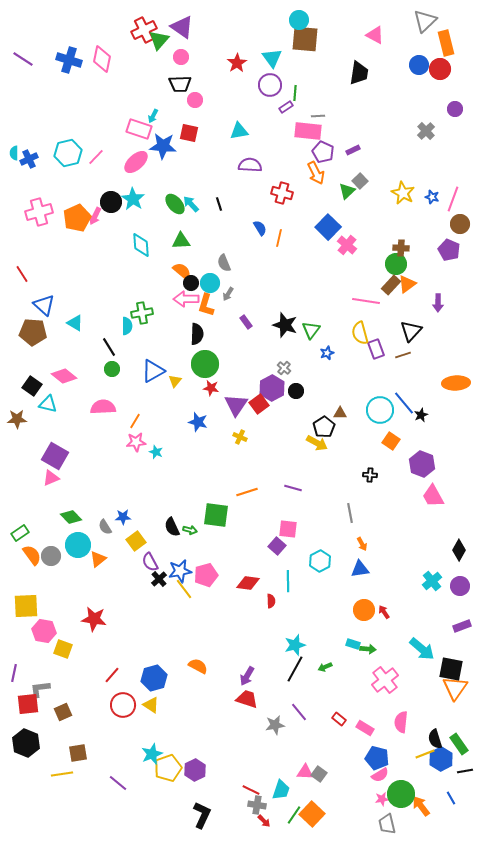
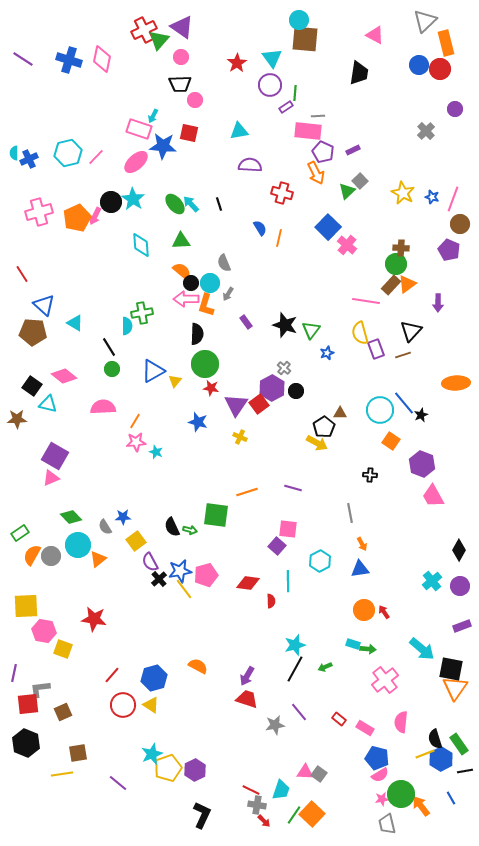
orange semicircle at (32, 555): rotated 115 degrees counterclockwise
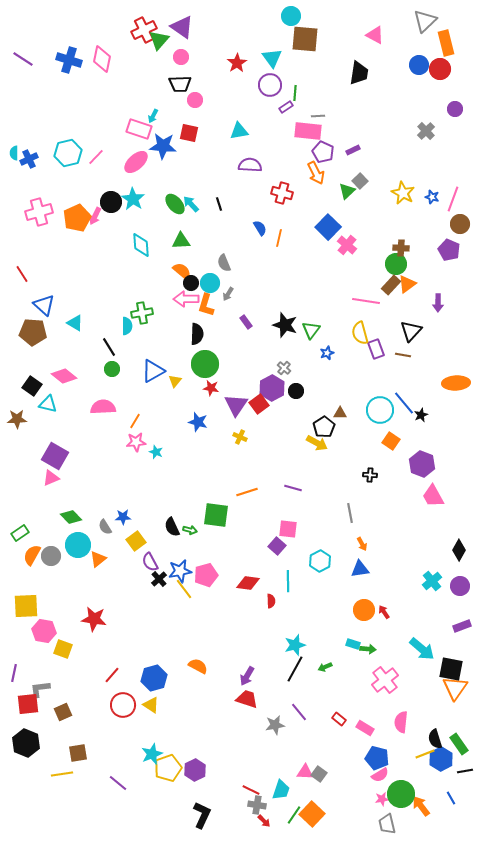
cyan circle at (299, 20): moved 8 px left, 4 px up
brown line at (403, 355): rotated 28 degrees clockwise
